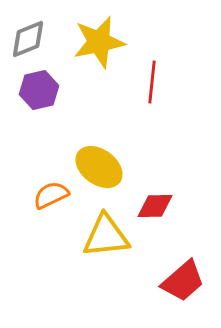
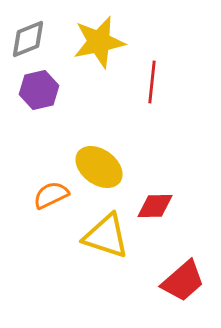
yellow triangle: rotated 24 degrees clockwise
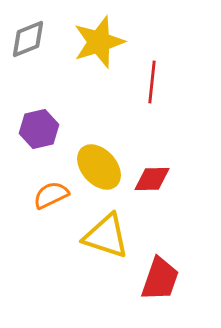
yellow star: rotated 6 degrees counterclockwise
purple hexagon: moved 39 px down
yellow ellipse: rotated 12 degrees clockwise
red diamond: moved 3 px left, 27 px up
red trapezoid: moved 23 px left, 2 px up; rotated 30 degrees counterclockwise
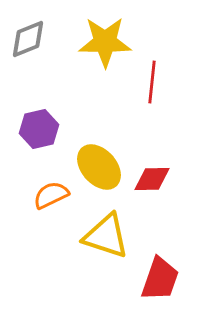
yellow star: moved 6 px right; rotated 18 degrees clockwise
